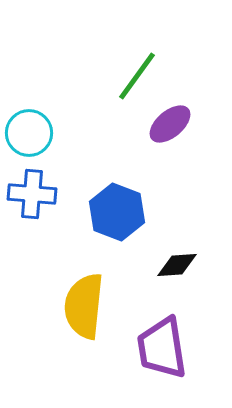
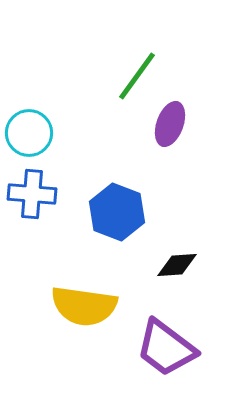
purple ellipse: rotated 30 degrees counterclockwise
yellow semicircle: rotated 88 degrees counterclockwise
purple trapezoid: moved 4 px right; rotated 44 degrees counterclockwise
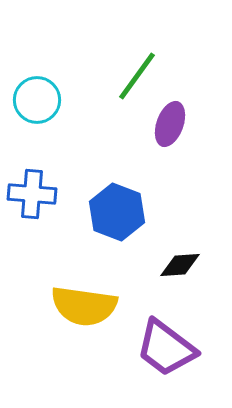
cyan circle: moved 8 px right, 33 px up
black diamond: moved 3 px right
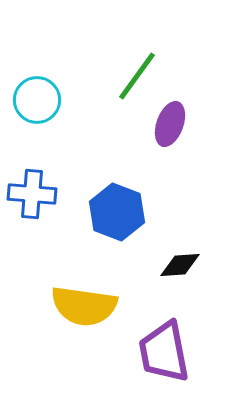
purple trapezoid: moved 2 px left, 4 px down; rotated 42 degrees clockwise
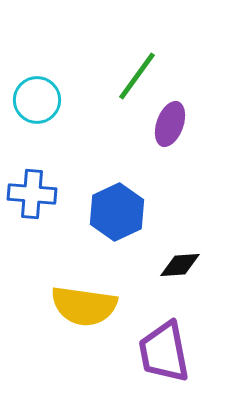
blue hexagon: rotated 14 degrees clockwise
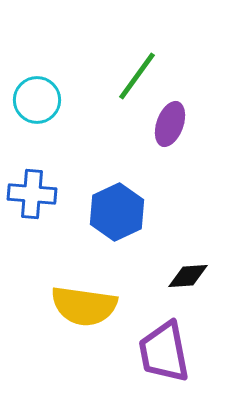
black diamond: moved 8 px right, 11 px down
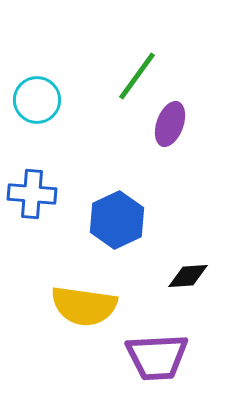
blue hexagon: moved 8 px down
purple trapezoid: moved 7 px left, 5 px down; rotated 82 degrees counterclockwise
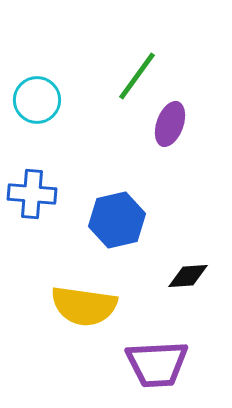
blue hexagon: rotated 12 degrees clockwise
purple trapezoid: moved 7 px down
